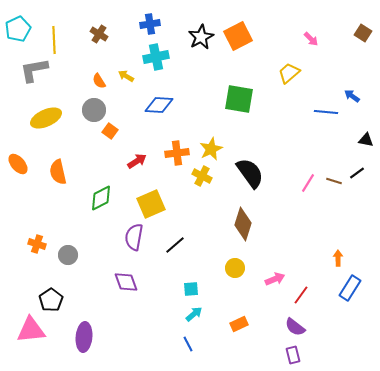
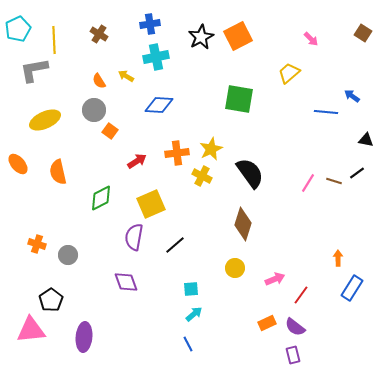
yellow ellipse at (46, 118): moved 1 px left, 2 px down
blue rectangle at (350, 288): moved 2 px right
orange rectangle at (239, 324): moved 28 px right, 1 px up
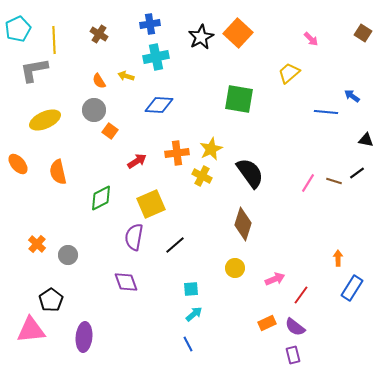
orange square at (238, 36): moved 3 px up; rotated 20 degrees counterclockwise
yellow arrow at (126, 76): rotated 14 degrees counterclockwise
orange cross at (37, 244): rotated 24 degrees clockwise
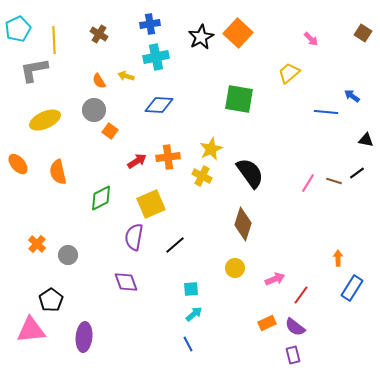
orange cross at (177, 153): moved 9 px left, 4 px down
